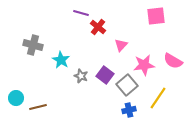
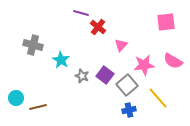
pink square: moved 10 px right, 6 px down
gray star: moved 1 px right
yellow line: rotated 75 degrees counterclockwise
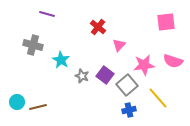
purple line: moved 34 px left, 1 px down
pink triangle: moved 2 px left
pink semicircle: rotated 12 degrees counterclockwise
cyan circle: moved 1 px right, 4 px down
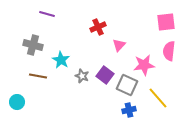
red cross: rotated 28 degrees clockwise
pink semicircle: moved 4 px left, 10 px up; rotated 78 degrees clockwise
gray square: rotated 25 degrees counterclockwise
brown line: moved 31 px up; rotated 24 degrees clockwise
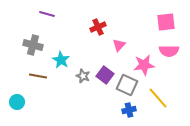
pink semicircle: rotated 96 degrees counterclockwise
gray star: moved 1 px right
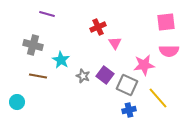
pink triangle: moved 4 px left, 2 px up; rotated 16 degrees counterclockwise
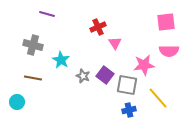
brown line: moved 5 px left, 2 px down
gray square: rotated 15 degrees counterclockwise
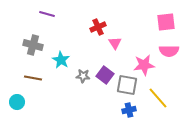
gray star: rotated 16 degrees counterclockwise
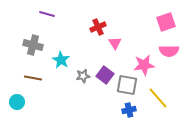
pink square: rotated 12 degrees counterclockwise
gray star: rotated 16 degrees counterclockwise
